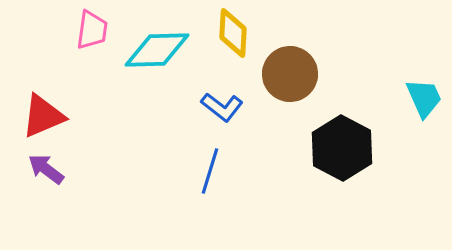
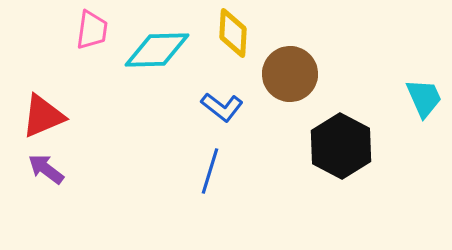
black hexagon: moved 1 px left, 2 px up
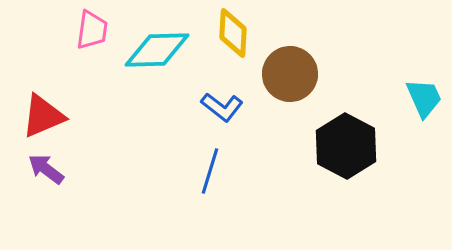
black hexagon: moved 5 px right
